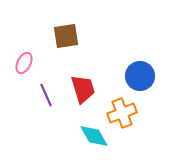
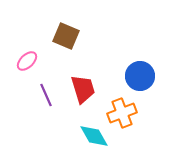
brown square: rotated 32 degrees clockwise
pink ellipse: moved 3 px right, 2 px up; rotated 20 degrees clockwise
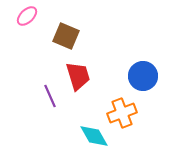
pink ellipse: moved 45 px up
blue circle: moved 3 px right
red trapezoid: moved 5 px left, 13 px up
purple line: moved 4 px right, 1 px down
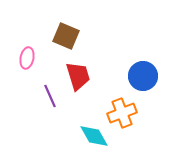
pink ellipse: moved 42 px down; rotated 35 degrees counterclockwise
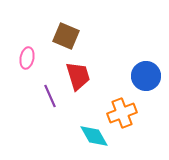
blue circle: moved 3 px right
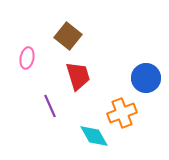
brown square: moved 2 px right; rotated 16 degrees clockwise
blue circle: moved 2 px down
purple line: moved 10 px down
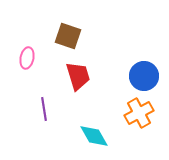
brown square: rotated 20 degrees counterclockwise
blue circle: moved 2 px left, 2 px up
purple line: moved 6 px left, 3 px down; rotated 15 degrees clockwise
orange cross: moved 17 px right; rotated 8 degrees counterclockwise
